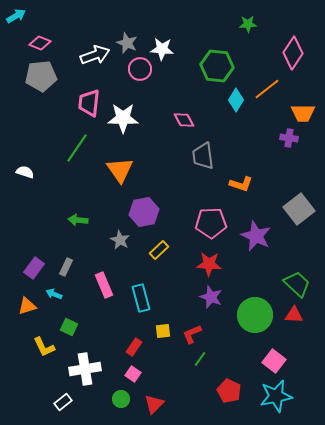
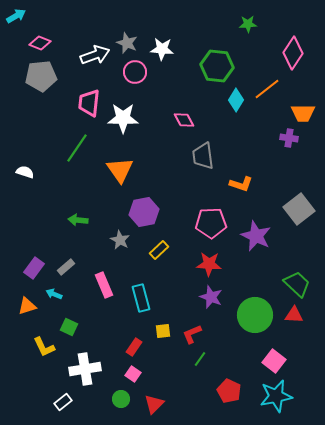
pink circle at (140, 69): moved 5 px left, 3 px down
gray rectangle at (66, 267): rotated 24 degrees clockwise
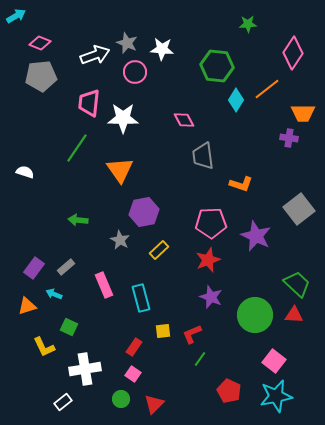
red star at (209, 264): moved 1 px left, 4 px up; rotated 25 degrees counterclockwise
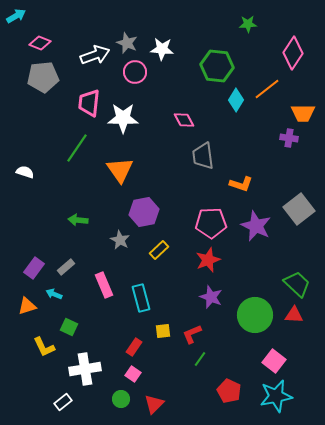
gray pentagon at (41, 76): moved 2 px right, 1 px down
purple star at (256, 236): moved 10 px up
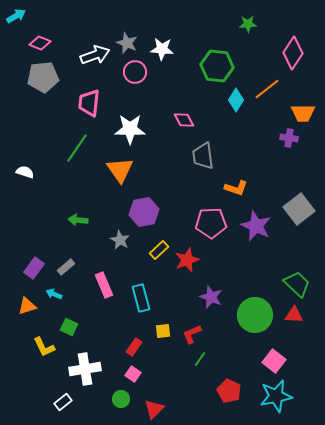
white star at (123, 118): moved 7 px right, 11 px down
orange L-shape at (241, 184): moved 5 px left, 4 px down
red star at (208, 260): moved 21 px left
red triangle at (154, 404): moved 5 px down
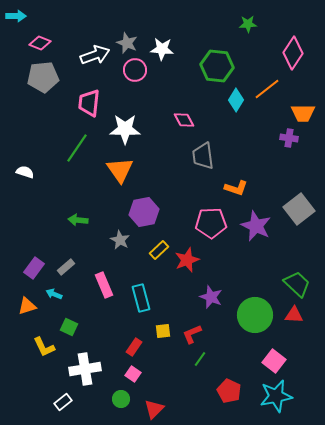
cyan arrow at (16, 16): rotated 30 degrees clockwise
pink circle at (135, 72): moved 2 px up
white star at (130, 129): moved 5 px left
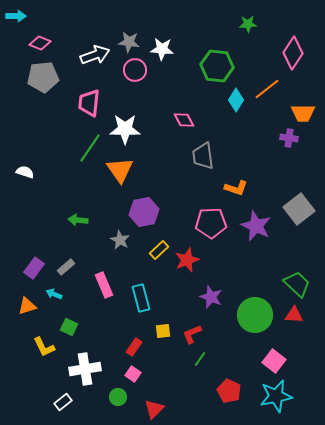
gray star at (127, 43): moved 2 px right, 1 px up; rotated 15 degrees counterclockwise
green line at (77, 148): moved 13 px right
green circle at (121, 399): moved 3 px left, 2 px up
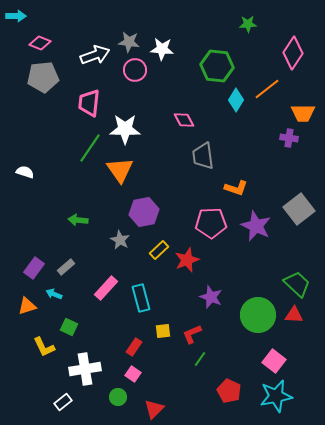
pink rectangle at (104, 285): moved 2 px right, 3 px down; rotated 65 degrees clockwise
green circle at (255, 315): moved 3 px right
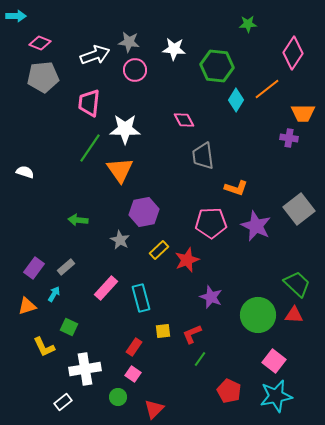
white star at (162, 49): moved 12 px right
cyan arrow at (54, 294): rotated 98 degrees clockwise
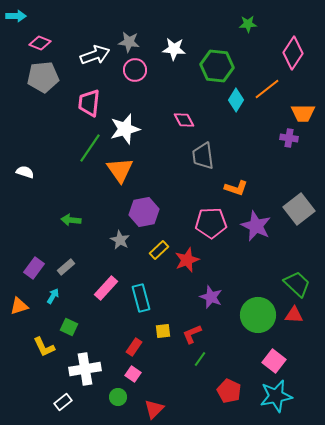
white star at (125, 129): rotated 16 degrees counterclockwise
green arrow at (78, 220): moved 7 px left
cyan arrow at (54, 294): moved 1 px left, 2 px down
orange triangle at (27, 306): moved 8 px left
